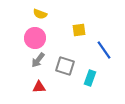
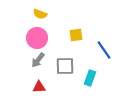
yellow square: moved 3 px left, 5 px down
pink circle: moved 2 px right
gray square: rotated 18 degrees counterclockwise
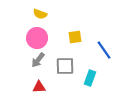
yellow square: moved 1 px left, 2 px down
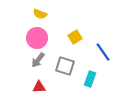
yellow square: rotated 24 degrees counterclockwise
blue line: moved 1 px left, 2 px down
gray square: rotated 18 degrees clockwise
cyan rectangle: moved 1 px down
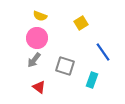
yellow semicircle: moved 2 px down
yellow square: moved 6 px right, 14 px up
gray arrow: moved 4 px left
cyan rectangle: moved 2 px right, 1 px down
red triangle: rotated 40 degrees clockwise
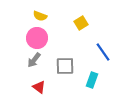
gray square: rotated 18 degrees counterclockwise
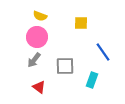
yellow square: rotated 32 degrees clockwise
pink circle: moved 1 px up
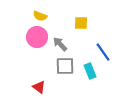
gray arrow: moved 26 px right, 16 px up; rotated 98 degrees clockwise
cyan rectangle: moved 2 px left, 9 px up; rotated 42 degrees counterclockwise
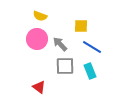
yellow square: moved 3 px down
pink circle: moved 2 px down
blue line: moved 11 px left, 5 px up; rotated 24 degrees counterclockwise
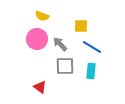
yellow semicircle: moved 2 px right
cyan rectangle: moved 1 px right; rotated 28 degrees clockwise
red triangle: moved 1 px right
